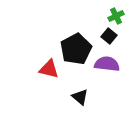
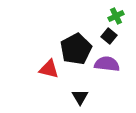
black triangle: rotated 18 degrees clockwise
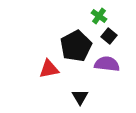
green cross: moved 17 px left; rotated 28 degrees counterclockwise
black pentagon: moved 3 px up
red triangle: rotated 25 degrees counterclockwise
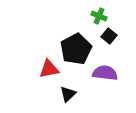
green cross: rotated 14 degrees counterclockwise
black pentagon: moved 3 px down
purple semicircle: moved 2 px left, 9 px down
black triangle: moved 12 px left, 3 px up; rotated 18 degrees clockwise
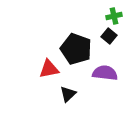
green cross: moved 15 px right; rotated 35 degrees counterclockwise
black pentagon: rotated 24 degrees counterclockwise
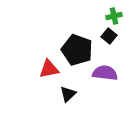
black pentagon: moved 1 px right, 1 px down
